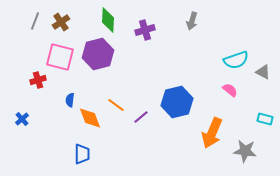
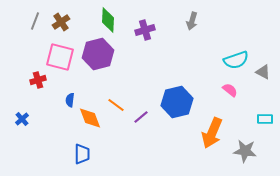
cyan rectangle: rotated 14 degrees counterclockwise
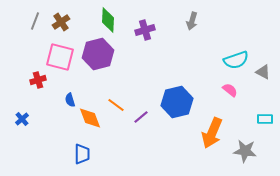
blue semicircle: rotated 24 degrees counterclockwise
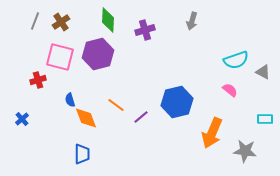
orange diamond: moved 4 px left
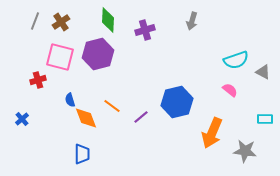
orange line: moved 4 px left, 1 px down
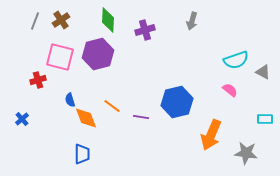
brown cross: moved 2 px up
purple line: rotated 49 degrees clockwise
orange arrow: moved 1 px left, 2 px down
gray star: moved 1 px right, 2 px down
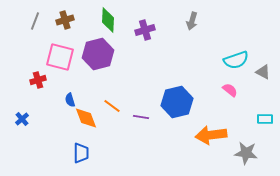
brown cross: moved 4 px right; rotated 18 degrees clockwise
orange arrow: rotated 60 degrees clockwise
blue trapezoid: moved 1 px left, 1 px up
